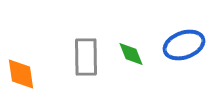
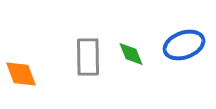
gray rectangle: moved 2 px right
orange diamond: rotated 12 degrees counterclockwise
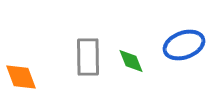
green diamond: moved 7 px down
orange diamond: moved 3 px down
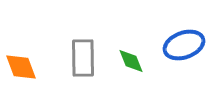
gray rectangle: moved 5 px left, 1 px down
orange diamond: moved 10 px up
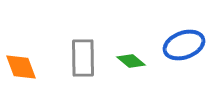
green diamond: rotated 28 degrees counterclockwise
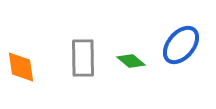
blue ellipse: moved 3 px left; rotated 30 degrees counterclockwise
orange diamond: rotated 12 degrees clockwise
